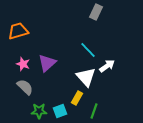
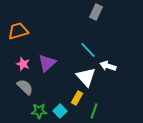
white arrow: moved 1 px right; rotated 126 degrees counterclockwise
cyan square: rotated 24 degrees counterclockwise
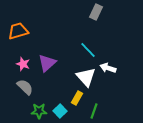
white arrow: moved 2 px down
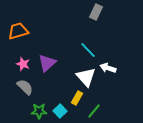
green line: rotated 21 degrees clockwise
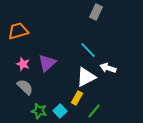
white triangle: rotated 45 degrees clockwise
green star: rotated 14 degrees clockwise
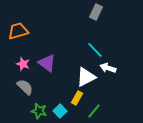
cyan line: moved 7 px right
purple triangle: rotated 42 degrees counterclockwise
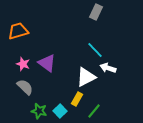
yellow rectangle: moved 1 px down
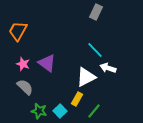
orange trapezoid: rotated 45 degrees counterclockwise
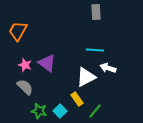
gray rectangle: rotated 28 degrees counterclockwise
cyan line: rotated 42 degrees counterclockwise
pink star: moved 2 px right, 1 px down
yellow rectangle: rotated 64 degrees counterclockwise
green line: moved 1 px right
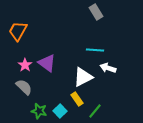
gray rectangle: rotated 28 degrees counterclockwise
pink star: rotated 16 degrees clockwise
white triangle: moved 3 px left
gray semicircle: moved 1 px left
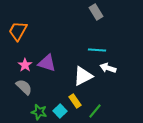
cyan line: moved 2 px right
purple triangle: rotated 18 degrees counterclockwise
white triangle: moved 1 px up
yellow rectangle: moved 2 px left, 2 px down
green star: moved 1 px down
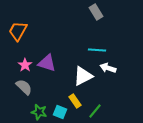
cyan square: moved 1 px down; rotated 24 degrees counterclockwise
